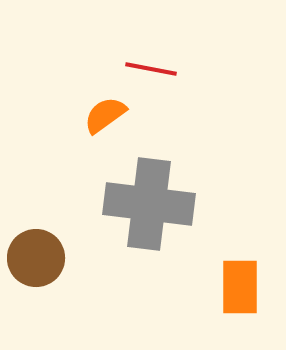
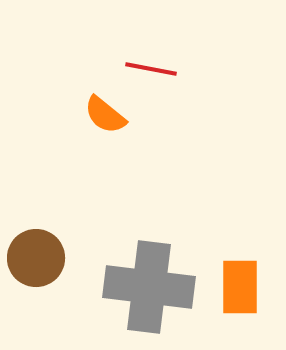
orange semicircle: rotated 105 degrees counterclockwise
gray cross: moved 83 px down
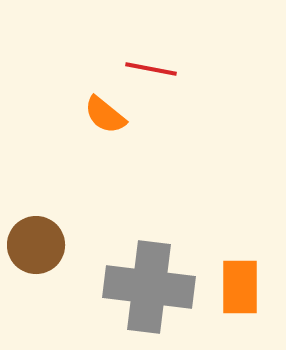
brown circle: moved 13 px up
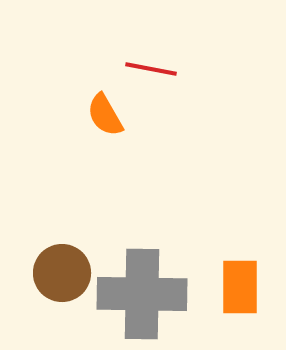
orange semicircle: rotated 21 degrees clockwise
brown circle: moved 26 px right, 28 px down
gray cross: moved 7 px left, 7 px down; rotated 6 degrees counterclockwise
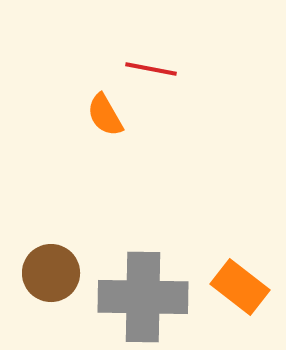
brown circle: moved 11 px left
orange rectangle: rotated 52 degrees counterclockwise
gray cross: moved 1 px right, 3 px down
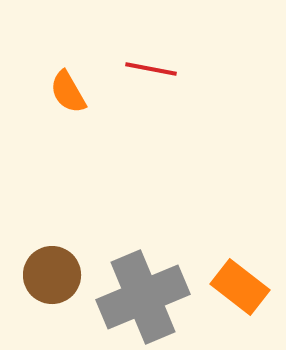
orange semicircle: moved 37 px left, 23 px up
brown circle: moved 1 px right, 2 px down
gray cross: rotated 24 degrees counterclockwise
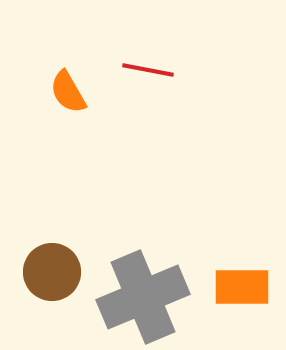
red line: moved 3 px left, 1 px down
brown circle: moved 3 px up
orange rectangle: moved 2 px right; rotated 38 degrees counterclockwise
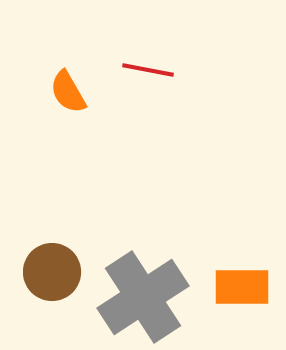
gray cross: rotated 10 degrees counterclockwise
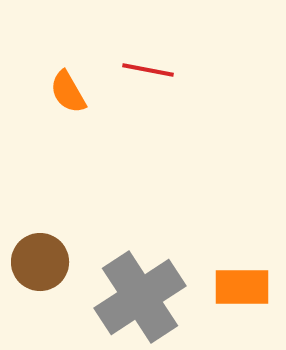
brown circle: moved 12 px left, 10 px up
gray cross: moved 3 px left
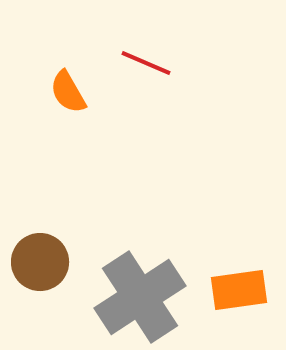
red line: moved 2 px left, 7 px up; rotated 12 degrees clockwise
orange rectangle: moved 3 px left, 3 px down; rotated 8 degrees counterclockwise
